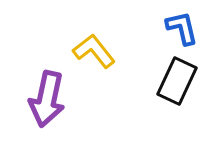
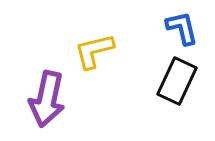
yellow L-shape: rotated 66 degrees counterclockwise
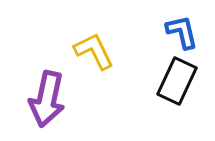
blue L-shape: moved 4 px down
yellow L-shape: rotated 78 degrees clockwise
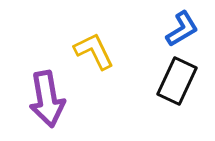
blue L-shape: moved 3 px up; rotated 72 degrees clockwise
purple arrow: rotated 22 degrees counterclockwise
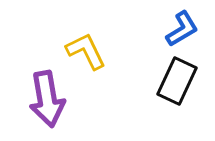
yellow L-shape: moved 8 px left
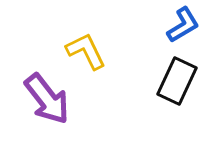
blue L-shape: moved 1 px right, 4 px up
purple arrow: rotated 28 degrees counterclockwise
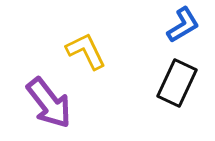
black rectangle: moved 2 px down
purple arrow: moved 2 px right, 4 px down
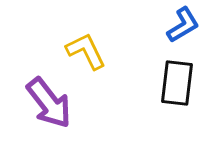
black rectangle: rotated 18 degrees counterclockwise
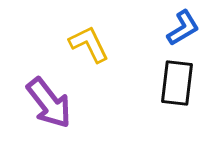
blue L-shape: moved 3 px down
yellow L-shape: moved 3 px right, 7 px up
